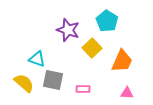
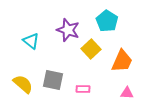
yellow square: moved 1 px left, 1 px down
cyan triangle: moved 6 px left, 18 px up; rotated 18 degrees clockwise
yellow semicircle: moved 1 px left, 1 px down
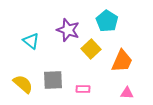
gray square: rotated 15 degrees counterclockwise
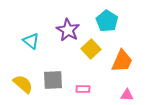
purple star: rotated 10 degrees clockwise
pink triangle: moved 2 px down
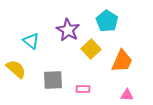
yellow semicircle: moved 7 px left, 15 px up
